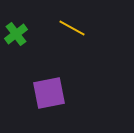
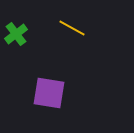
purple square: rotated 20 degrees clockwise
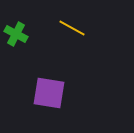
green cross: rotated 25 degrees counterclockwise
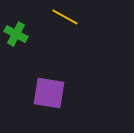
yellow line: moved 7 px left, 11 px up
